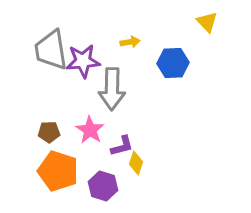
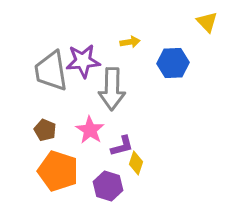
gray trapezoid: moved 21 px down
brown pentagon: moved 4 px left, 2 px up; rotated 25 degrees clockwise
purple hexagon: moved 5 px right
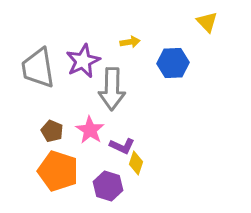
purple star: rotated 20 degrees counterclockwise
gray trapezoid: moved 13 px left, 3 px up
brown pentagon: moved 7 px right, 1 px down
purple L-shape: rotated 40 degrees clockwise
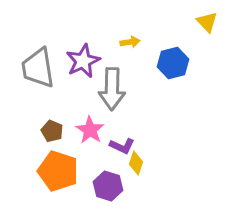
blue hexagon: rotated 12 degrees counterclockwise
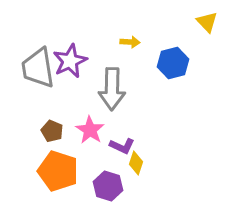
yellow arrow: rotated 12 degrees clockwise
purple star: moved 13 px left
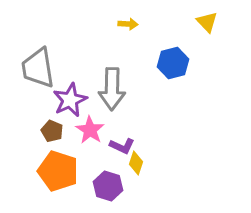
yellow arrow: moved 2 px left, 18 px up
purple star: moved 39 px down
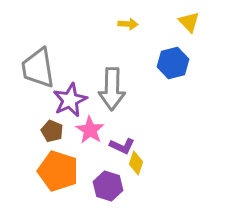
yellow triangle: moved 18 px left
